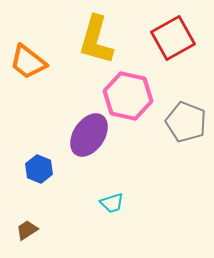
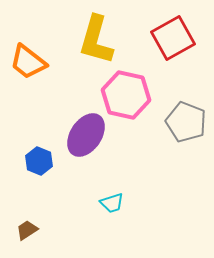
pink hexagon: moved 2 px left, 1 px up
purple ellipse: moved 3 px left
blue hexagon: moved 8 px up
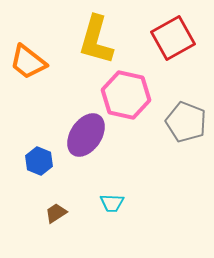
cyan trapezoid: rotated 20 degrees clockwise
brown trapezoid: moved 29 px right, 17 px up
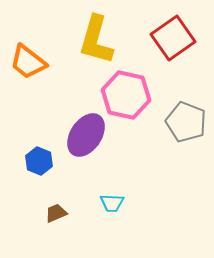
red square: rotated 6 degrees counterclockwise
brown trapezoid: rotated 10 degrees clockwise
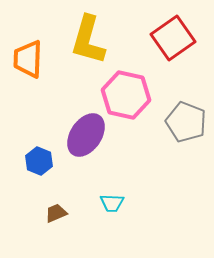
yellow L-shape: moved 8 px left
orange trapezoid: moved 3 px up; rotated 54 degrees clockwise
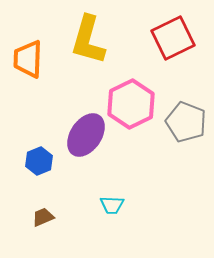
red square: rotated 9 degrees clockwise
pink hexagon: moved 5 px right, 9 px down; rotated 21 degrees clockwise
blue hexagon: rotated 16 degrees clockwise
cyan trapezoid: moved 2 px down
brown trapezoid: moved 13 px left, 4 px down
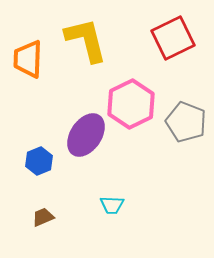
yellow L-shape: moved 2 px left; rotated 150 degrees clockwise
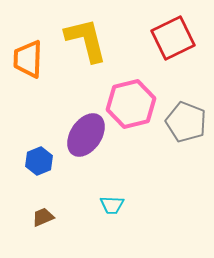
pink hexagon: rotated 12 degrees clockwise
